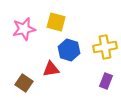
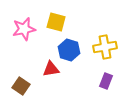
brown square: moved 3 px left, 3 px down
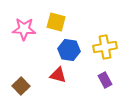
pink star: rotated 15 degrees clockwise
blue hexagon: rotated 10 degrees counterclockwise
red triangle: moved 7 px right, 6 px down; rotated 24 degrees clockwise
purple rectangle: moved 1 px left, 1 px up; rotated 49 degrees counterclockwise
brown square: rotated 12 degrees clockwise
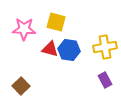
red triangle: moved 8 px left, 26 px up
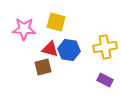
purple rectangle: rotated 35 degrees counterclockwise
brown square: moved 22 px right, 19 px up; rotated 30 degrees clockwise
